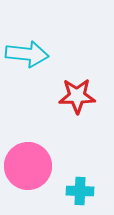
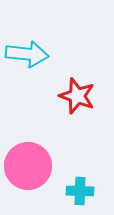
red star: rotated 21 degrees clockwise
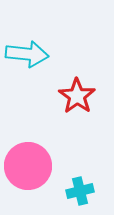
red star: rotated 15 degrees clockwise
cyan cross: rotated 16 degrees counterclockwise
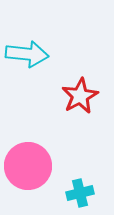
red star: moved 3 px right; rotated 9 degrees clockwise
cyan cross: moved 2 px down
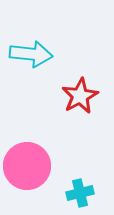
cyan arrow: moved 4 px right
pink circle: moved 1 px left
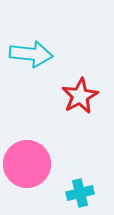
pink circle: moved 2 px up
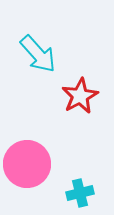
cyan arrow: moved 7 px right; rotated 42 degrees clockwise
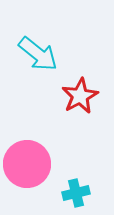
cyan arrow: rotated 9 degrees counterclockwise
cyan cross: moved 4 px left
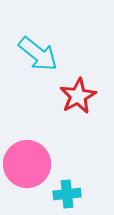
red star: moved 2 px left
cyan cross: moved 9 px left, 1 px down; rotated 8 degrees clockwise
